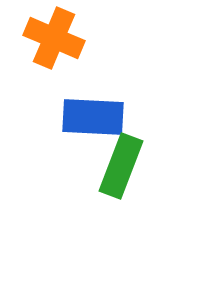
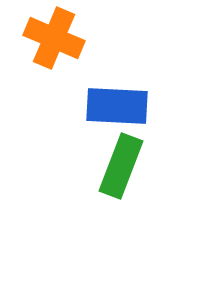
blue rectangle: moved 24 px right, 11 px up
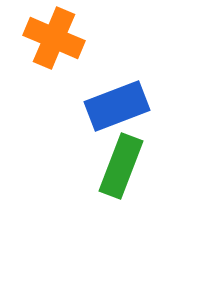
blue rectangle: rotated 24 degrees counterclockwise
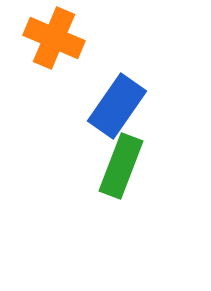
blue rectangle: rotated 34 degrees counterclockwise
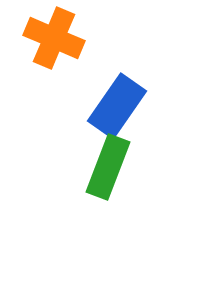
green rectangle: moved 13 px left, 1 px down
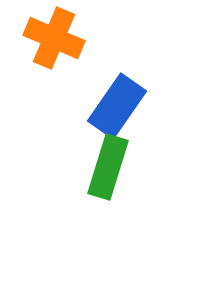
green rectangle: rotated 4 degrees counterclockwise
